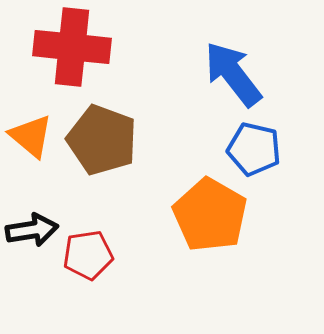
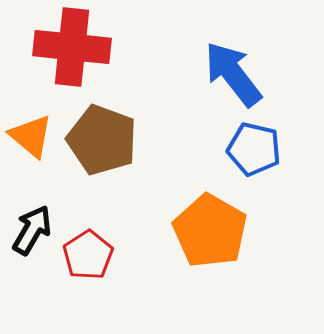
orange pentagon: moved 16 px down
black arrow: rotated 51 degrees counterclockwise
red pentagon: rotated 24 degrees counterclockwise
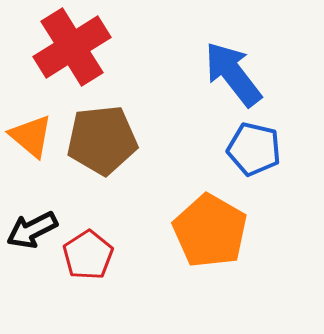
red cross: rotated 38 degrees counterclockwise
brown pentagon: rotated 26 degrees counterclockwise
black arrow: rotated 147 degrees counterclockwise
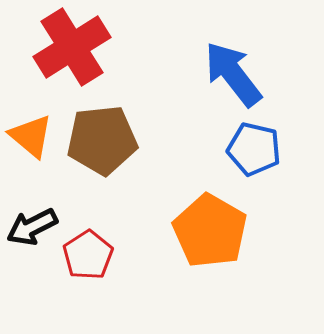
black arrow: moved 3 px up
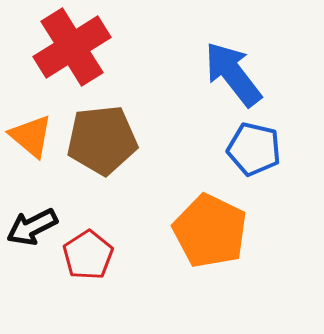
orange pentagon: rotated 4 degrees counterclockwise
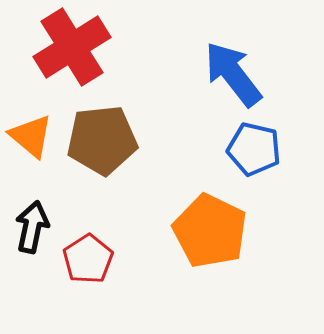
black arrow: rotated 129 degrees clockwise
red pentagon: moved 4 px down
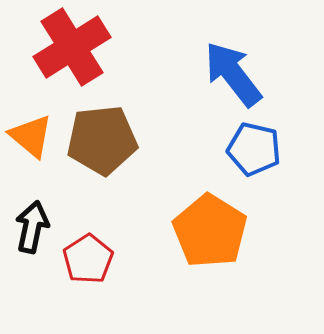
orange pentagon: rotated 6 degrees clockwise
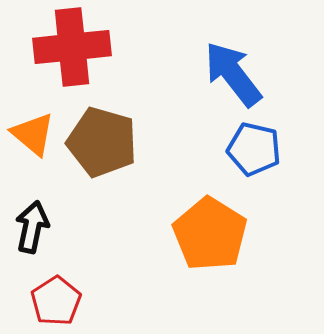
red cross: rotated 26 degrees clockwise
orange triangle: moved 2 px right, 2 px up
brown pentagon: moved 2 px down; rotated 22 degrees clockwise
orange pentagon: moved 3 px down
red pentagon: moved 32 px left, 42 px down
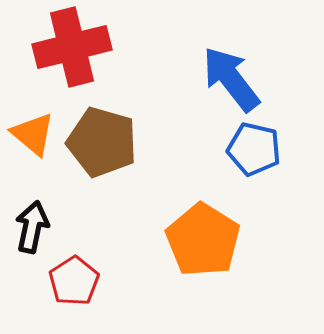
red cross: rotated 8 degrees counterclockwise
blue arrow: moved 2 px left, 5 px down
orange pentagon: moved 7 px left, 6 px down
red pentagon: moved 18 px right, 20 px up
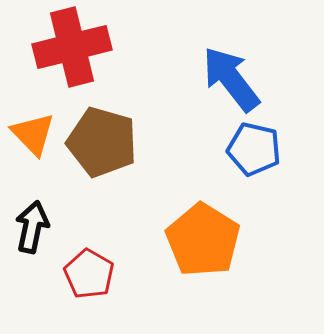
orange triangle: rotated 6 degrees clockwise
red pentagon: moved 15 px right, 7 px up; rotated 9 degrees counterclockwise
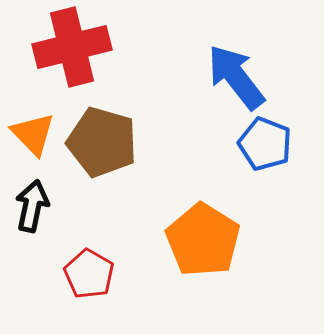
blue arrow: moved 5 px right, 2 px up
blue pentagon: moved 11 px right, 5 px up; rotated 8 degrees clockwise
black arrow: moved 21 px up
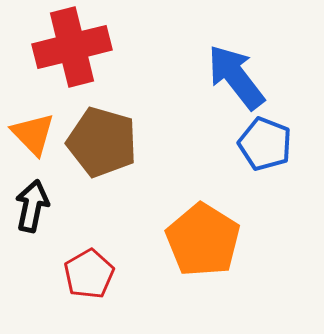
red pentagon: rotated 12 degrees clockwise
